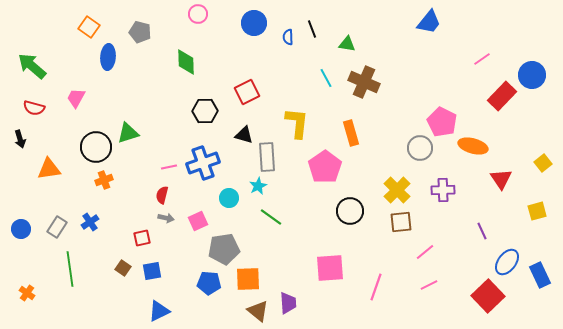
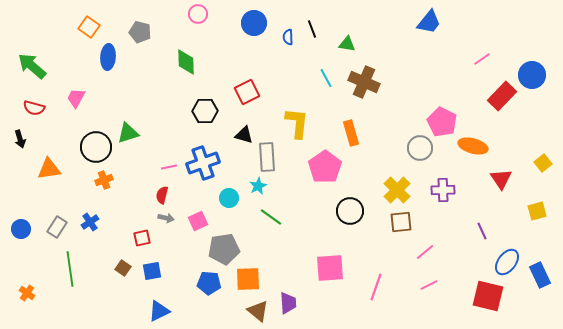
red square at (488, 296): rotated 32 degrees counterclockwise
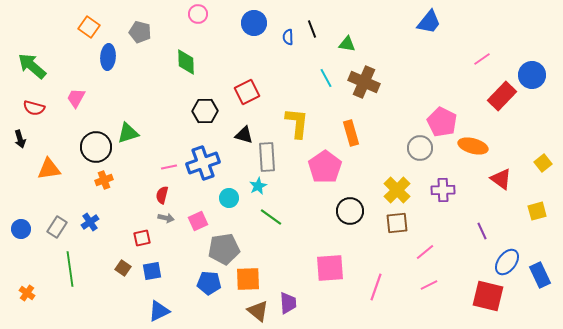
red triangle at (501, 179): rotated 20 degrees counterclockwise
brown square at (401, 222): moved 4 px left, 1 px down
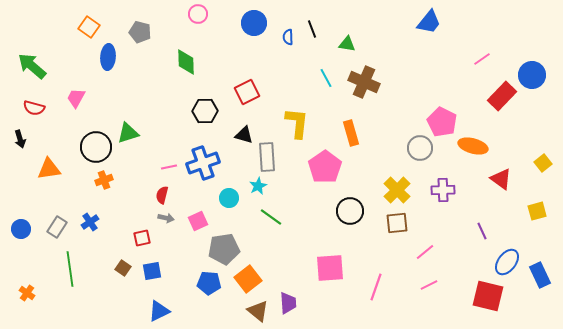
orange square at (248, 279): rotated 36 degrees counterclockwise
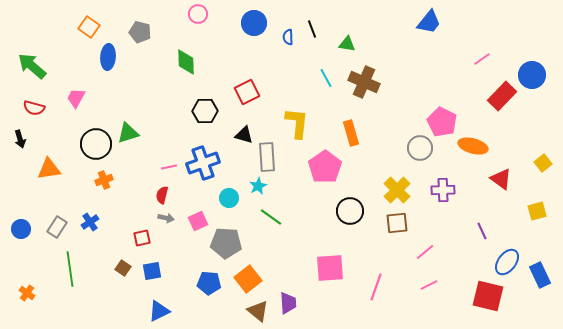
black circle at (96, 147): moved 3 px up
gray pentagon at (224, 249): moved 2 px right, 6 px up; rotated 12 degrees clockwise
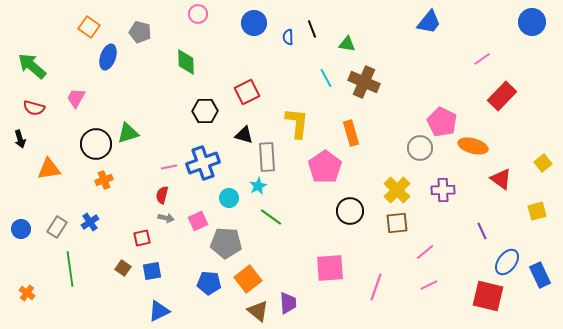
blue ellipse at (108, 57): rotated 15 degrees clockwise
blue circle at (532, 75): moved 53 px up
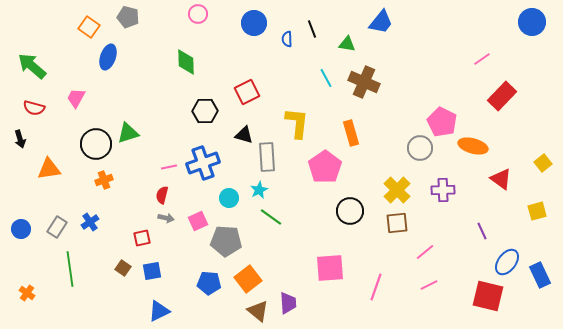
blue trapezoid at (429, 22): moved 48 px left
gray pentagon at (140, 32): moved 12 px left, 15 px up
blue semicircle at (288, 37): moved 1 px left, 2 px down
cyan star at (258, 186): moved 1 px right, 4 px down
gray pentagon at (226, 243): moved 2 px up
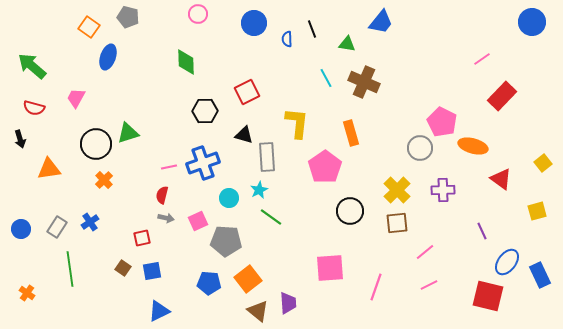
orange cross at (104, 180): rotated 24 degrees counterclockwise
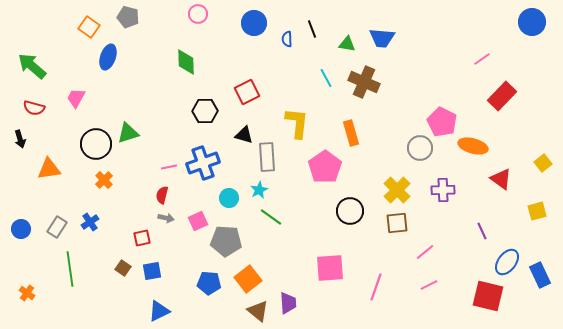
blue trapezoid at (381, 22): moved 1 px right, 16 px down; rotated 56 degrees clockwise
